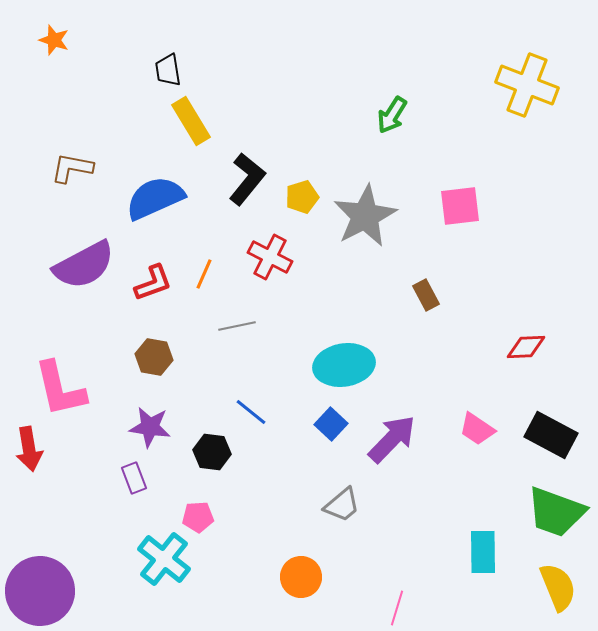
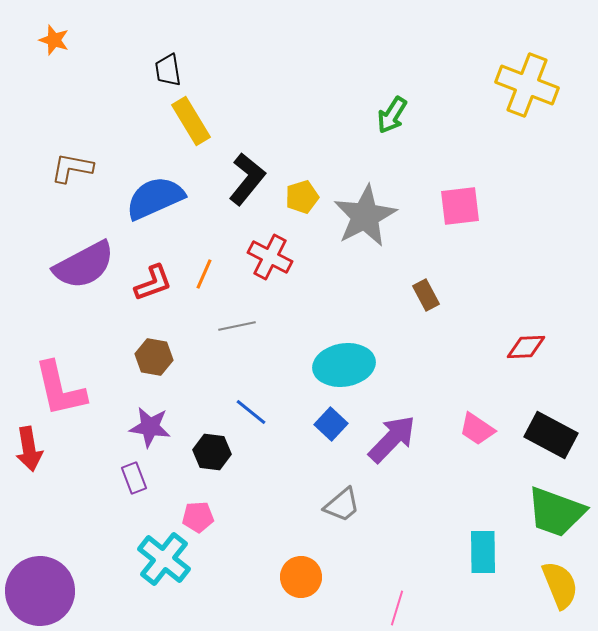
yellow semicircle: moved 2 px right, 2 px up
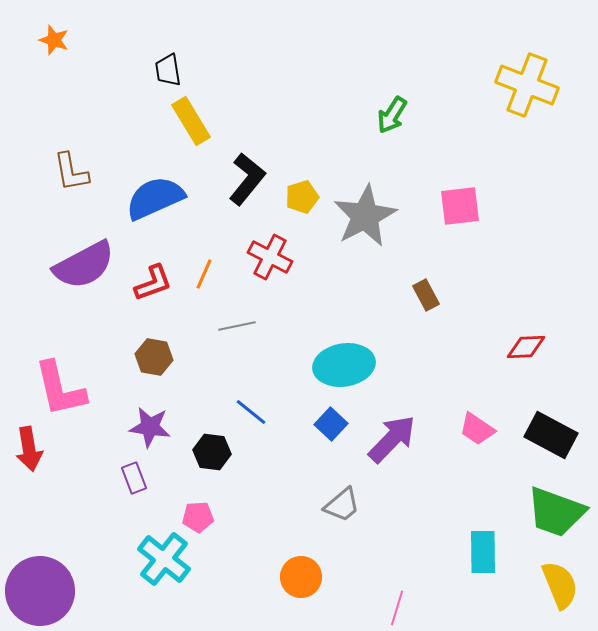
brown L-shape: moved 1 px left, 4 px down; rotated 111 degrees counterclockwise
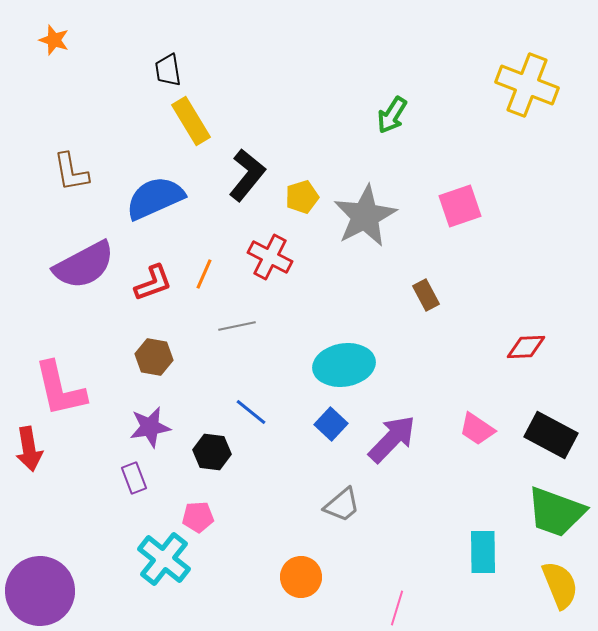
black L-shape: moved 4 px up
pink square: rotated 12 degrees counterclockwise
purple star: rotated 18 degrees counterclockwise
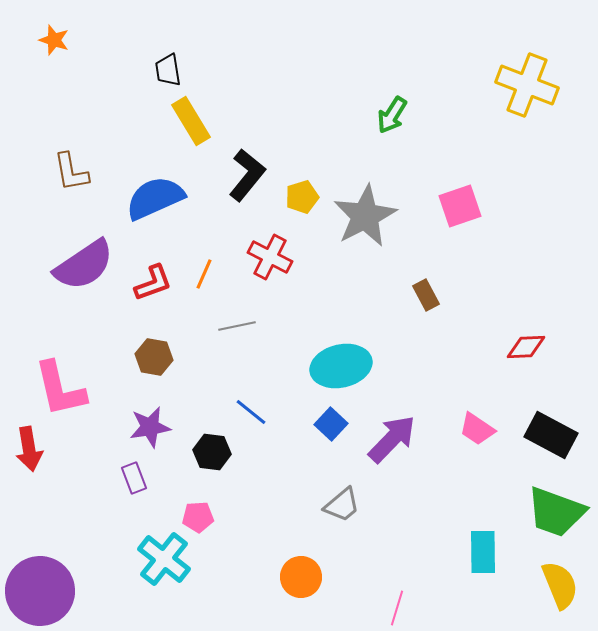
purple semicircle: rotated 6 degrees counterclockwise
cyan ellipse: moved 3 px left, 1 px down; rotated 4 degrees counterclockwise
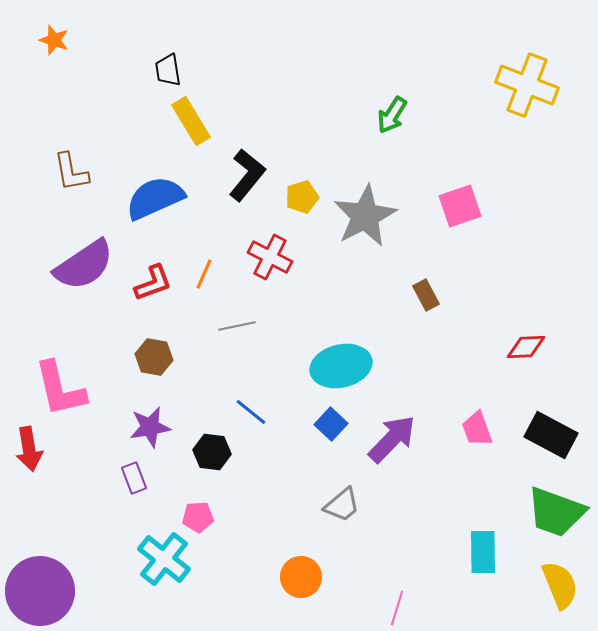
pink trapezoid: rotated 36 degrees clockwise
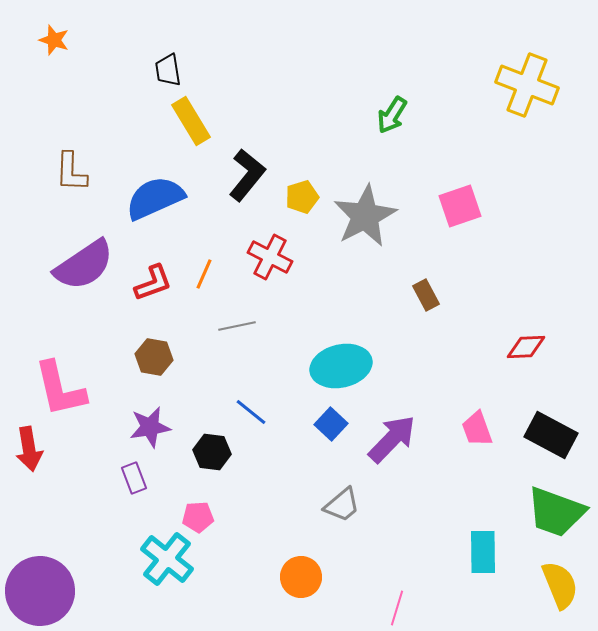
brown L-shape: rotated 12 degrees clockwise
cyan cross: moved 3 px right
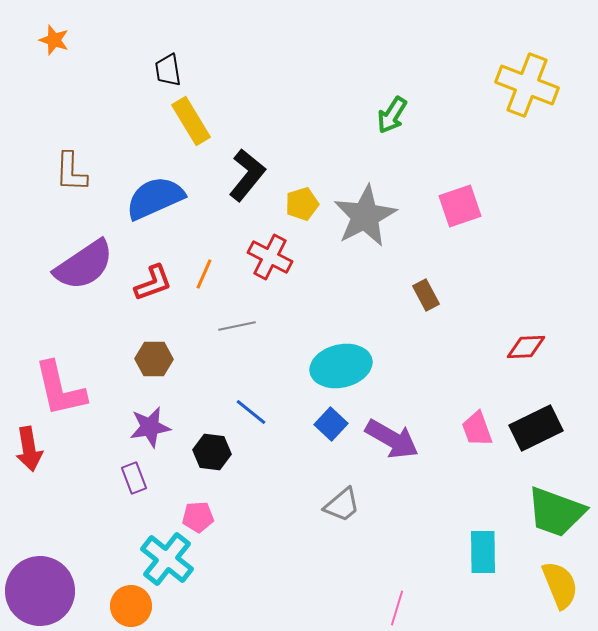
yellow pentagon: moved 7 px down
brown hexagon: moved 2 px down; rotated 9 degrees counterclockwise
black rectangle: moved 15 px left, 7 px up; rotated 54 degrees counterclockwise
purple arrow: rotated 76 degrees clockwise
orange circle: moved 170 px left, 29 px down
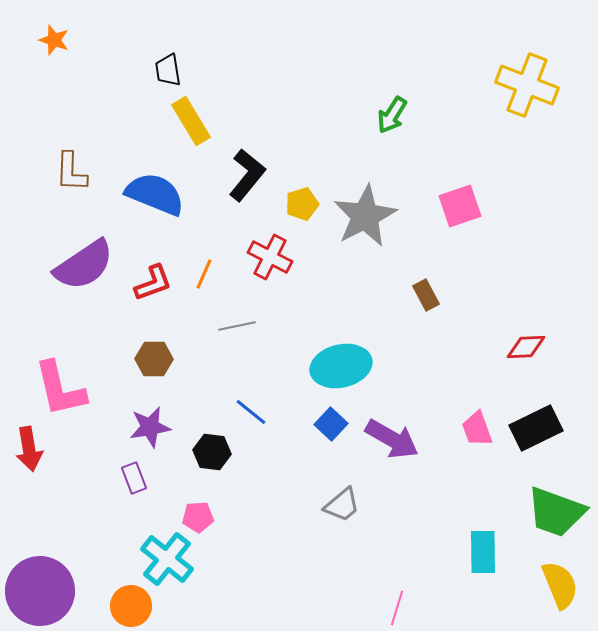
blue semicircle: moved 4 px up; rotated 46 degrees clockwise
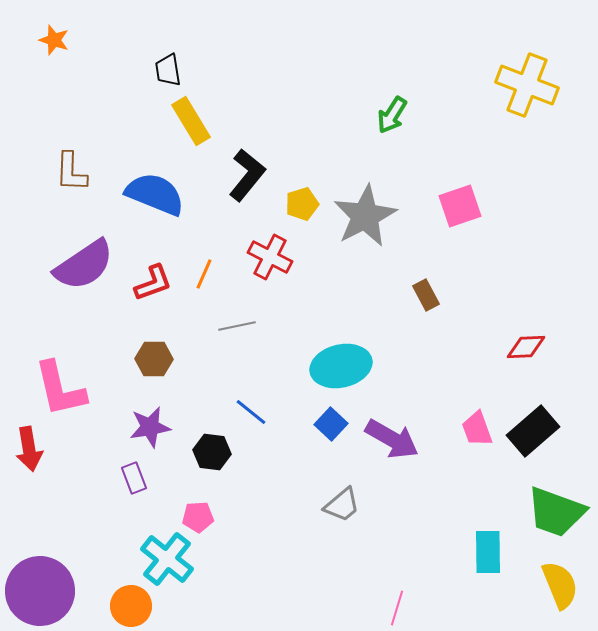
black rectangle: moved 3 px left, 3 px down; rotated 15 degrees counterclockwise
cyan rectangle: moved 5 px right
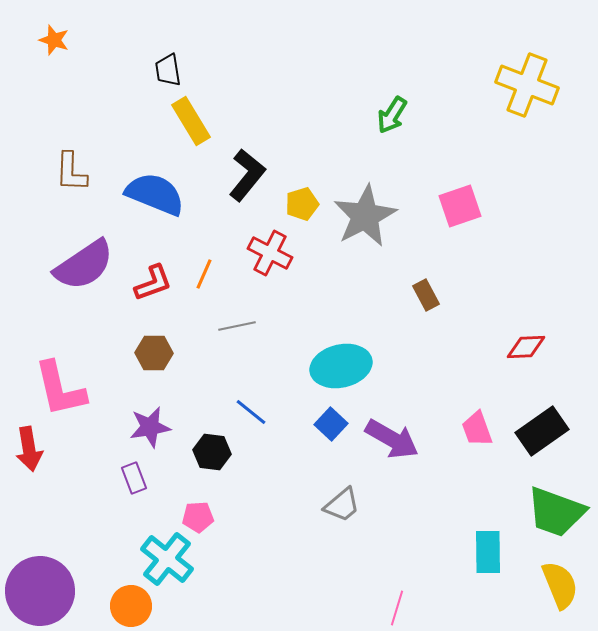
red cross: moved 4 px up
brown hexagon: moved 6 px up
black rectangle: moved 9 px right; rotated 6 degrees clockwise
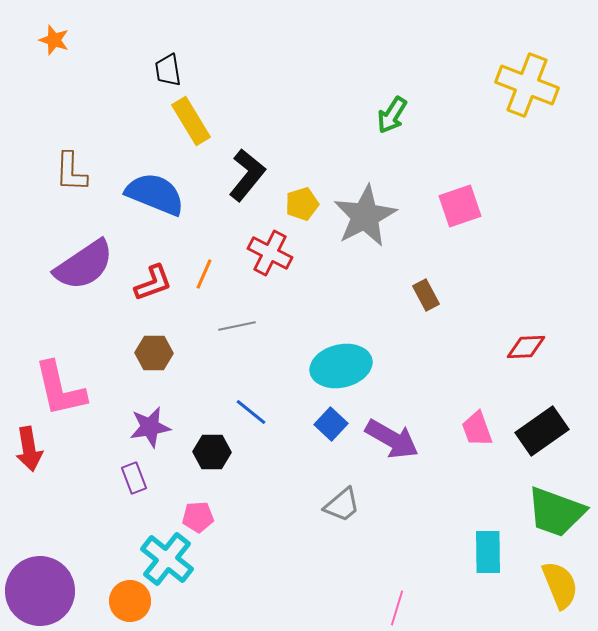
black hexagon: rotated 6 degrees counterclockwise
orange circle: moved 1 px left, 5 px up
